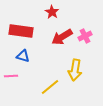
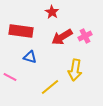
blue triangle: moved 7 px right, 1 px down
pink line: moved 1 px left, 1 px down; rotated 32 degrees clockwise
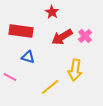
pink cross: rotated 16 degrees counterclockwise
blue triangle: moved 2 px left
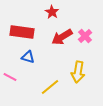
red rectangle: moved 1 px right, 1 px down
yellow arrow: moved 3 px right, 2 px down
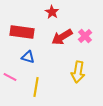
yellow line: moved 14 px left; rotated 42 degrees counterclockwise
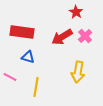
red star: moved 24 px right
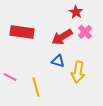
pink cross: moved 4 px up
blue triangle: moved 30 px right, 4 px down
yellow line: rotated 24 degrees counterclockwise
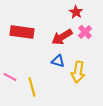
yellow line: moved 4 px left
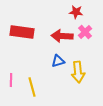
red star: rotated 24 degrees counterclockwise
red arrow: moved 1 px up; rotated 35 degrees clockwise
blue triangle: rotated 32 degrees counterclockwise
yellow arrow: rotated 15 degrees counterclockwise
pink line: moved 1 px right, 3 px down; rotated 64 degrees clockwise
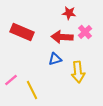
red star: moved 7 px left, 1 px down
red rectangle: rotated 15 degrees clockwise
red arrow: moved 1 px down
blue triangle: moved 3 px left, 2 px up
pink line: rotated 48 degrees clockwise
yellow line: moved 3 px down; rotated 12 degrees counterclockwise
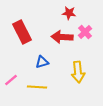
red rectangle: rotated 40 degrees clockwise
blue triangle: moved 13 px left, 3 px down
yellow line: moved 5 px right, 3 px up; rotated 60 degrees counterclockwise
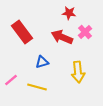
red rectangle: rotated 10 degrees counterclockwise
red arrow: rotated 20 degrees clockwise
yellow line: rotated 12 degrees clockwise
